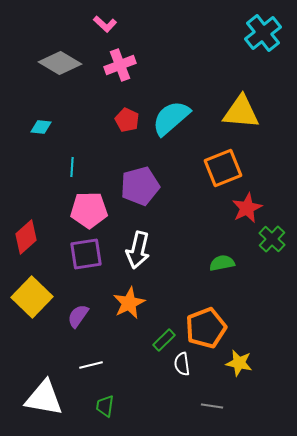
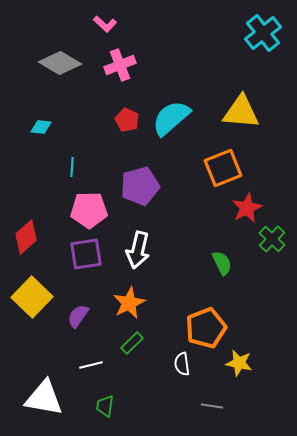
green semicircle: rotated 75 degrees clockwise
green rectangle: moved 32 px left, 3 px down
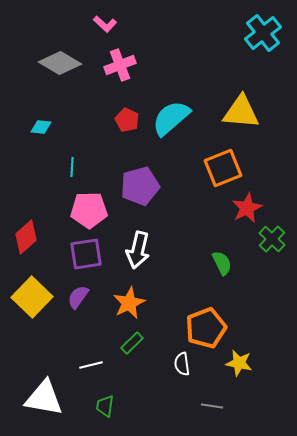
purple semicircle: moved 19 px up
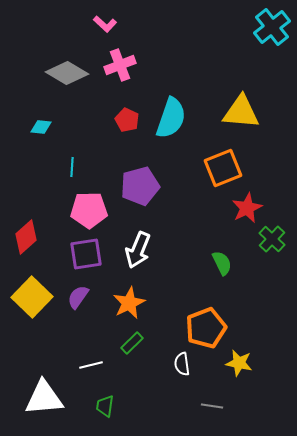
cyan cross: moved 9 px right, 6 px up
gray diamond: moved 7 px right, 10 px down
cyan semicircle: rotated 150 degrees clockwise
white arrow: rotated 9 degrees clockwise
white triangle: rotated 15 degrees counterclockwise
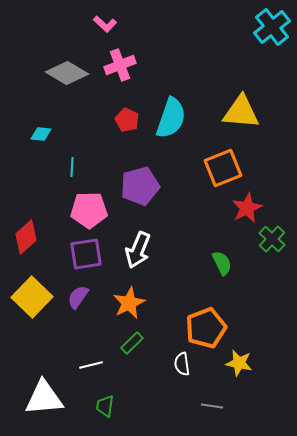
cyan diamond: moved 7 px down
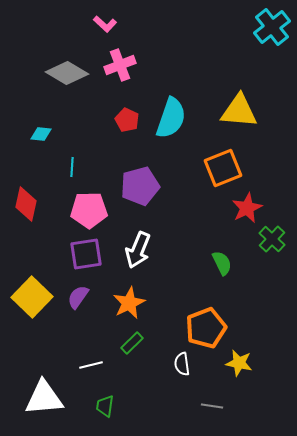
yellow triangle: moved 2 px left, 1 px up
red diamond: moved 33 px up; rotated 36 degrees counterclockwise
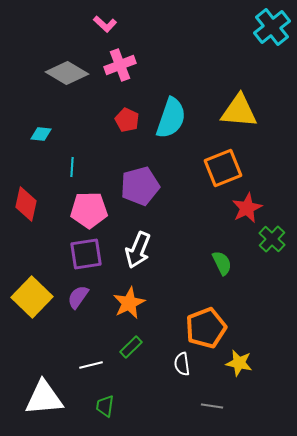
green rectangle: moved 1 px left, 4 px down
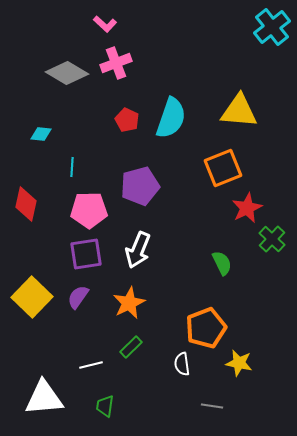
pink cross: moved 4 px left, 2 px up
